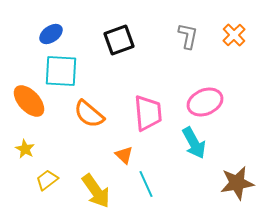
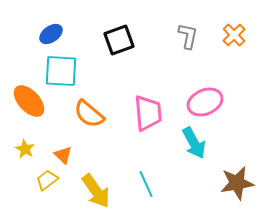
orange triangle: moved 61 px left
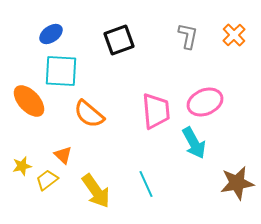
pink trapezoid: moved 8 px right, 2 px up
yellow star: moved 3 px left, 17 px down; rotated 30 degrees clockwise
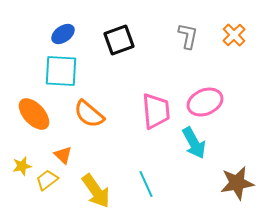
blue ellipse: moved 12 px right
orange ellipse: moved 5 px right, 13 px down
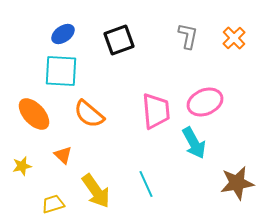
orange cross: moved 3 px down
yellow trapezoid: moved 6 px right, 24 px down; rotated 20 degrees clockwise
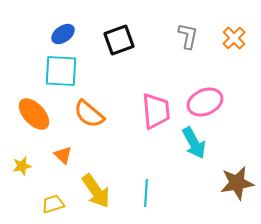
cyan line: moved 9 px down; rotated 28 degrees clockwise
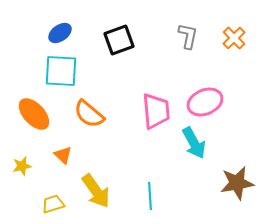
blue ellipse: moved 3 px left, 1 px up
cyan line: moved 4 px right, 3 px down; rotated 8 degrees counterclockwise
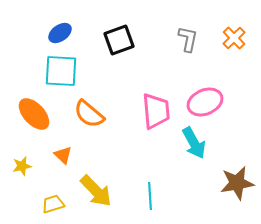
gray L-shape: moved 3 px down
yellow arrow: rotated 9 degrees counterclockwise
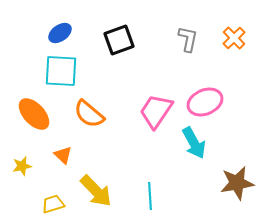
pink trapezoid: rotated 141 degrees counterclockwise
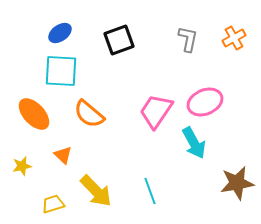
orange cross: rotated 15 degrees clockwise
cyan line: moved 5 px up; rotated 16 degrees counterclockwise
